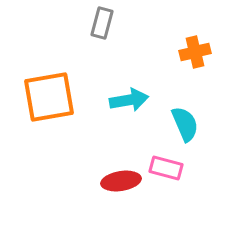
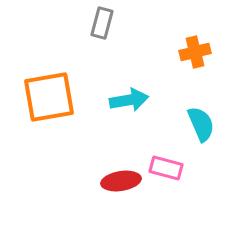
cyan semicircle: moved 16 px right
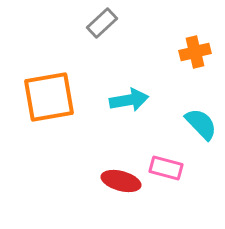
gray rectangle: rotated 32 degrees clockwise
cyan semicircle: rotated 21 degrees counterclockwise
red ellipse: rotated 24 degrees clockwise
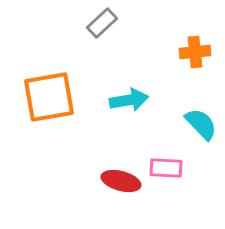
orange cross: rotated 8 degrees clockwise
pink rectangle: rotated 12 degrees counterclockwise
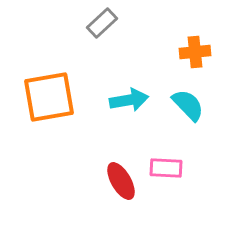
cyan semicircle: moved 13 px left, 19 px up
red ellipse: rotated 45 degrees clockwise
